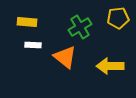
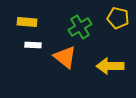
yellow pentagon: rotated 20 degrees clockwise
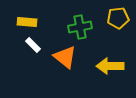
yellow pentagon: rotated 20 degrees counterclockwise
green cross: rotated 20 degrees clockwise
white rectangle: rotated 42 degrees clockwise
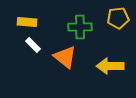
green cross: rotated 10 degrees clockwise
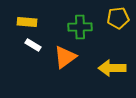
white rectangle: rotated 14 degrees counterclockwise
orange triangle: rotated 45 degrees clockwise
yellow arrow: moved 2 px right, 2 px down
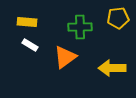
white rectangle: moved 3 px left
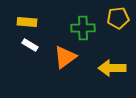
green cross: moved 3 px right, 1 px down
